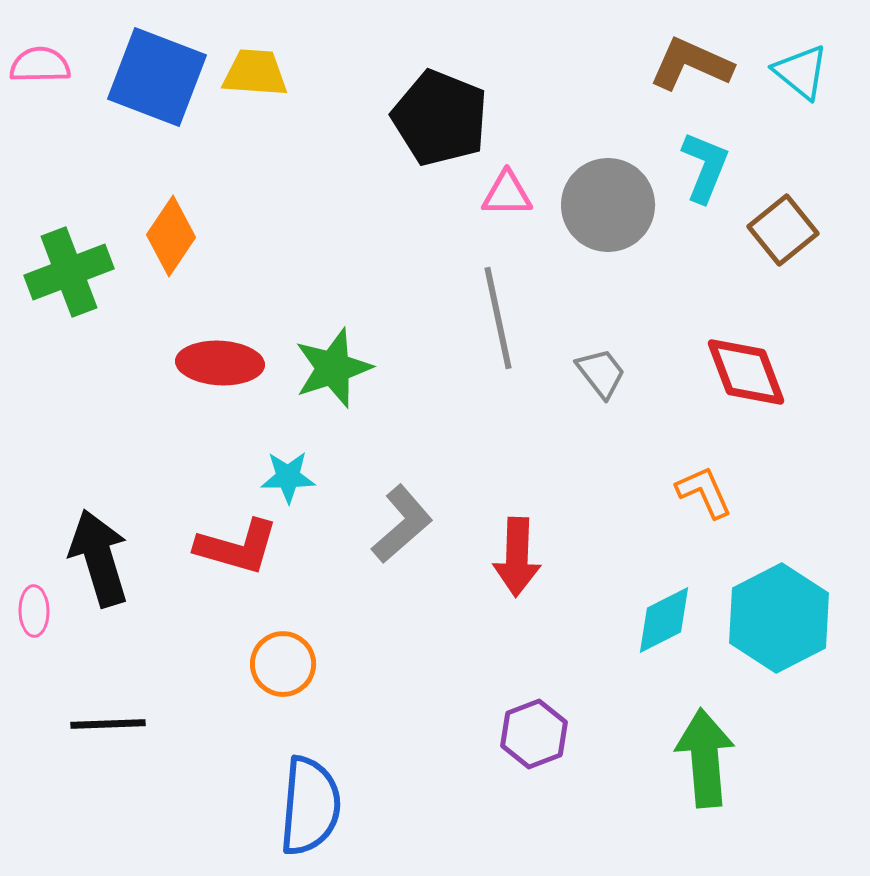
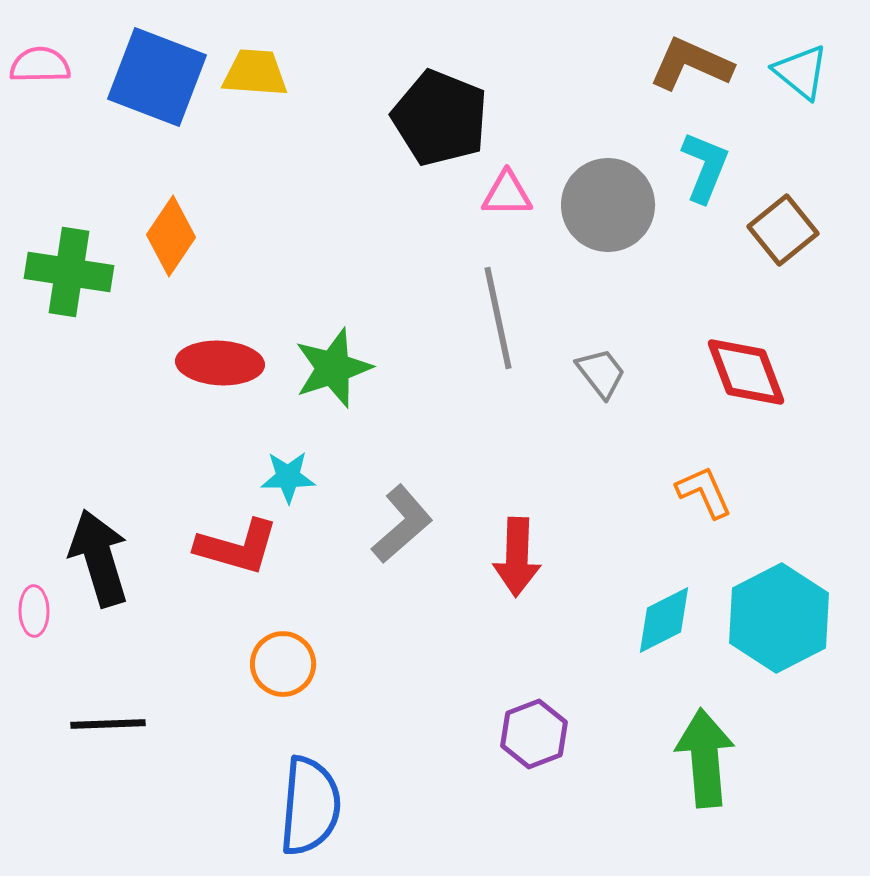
green cross: rotated 30 degrees clockwise
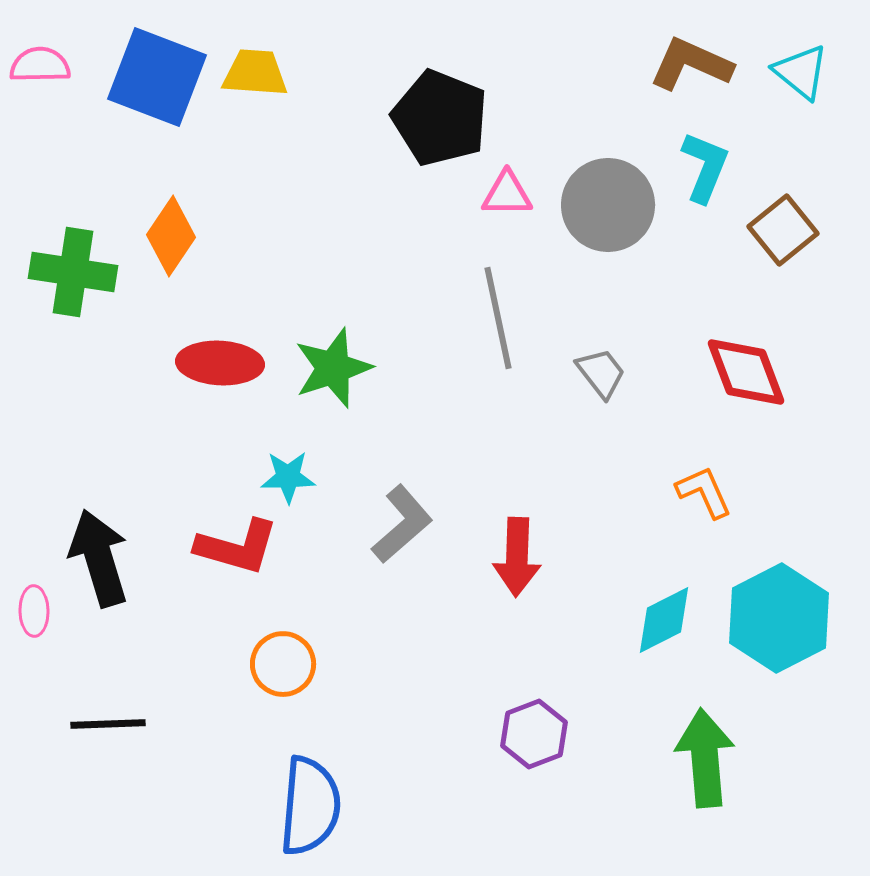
green cross: moved 4 px right
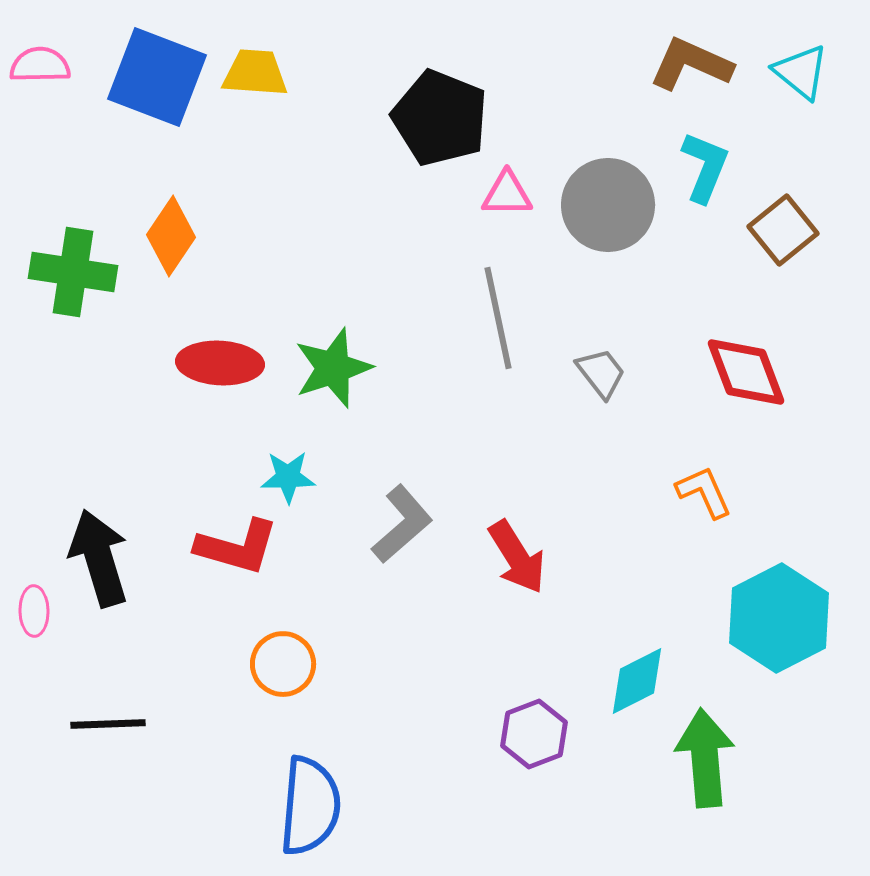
red arrow: rotated 34 degrees counterclockwise
cyan diamond: moved 27 px left, 61 px down
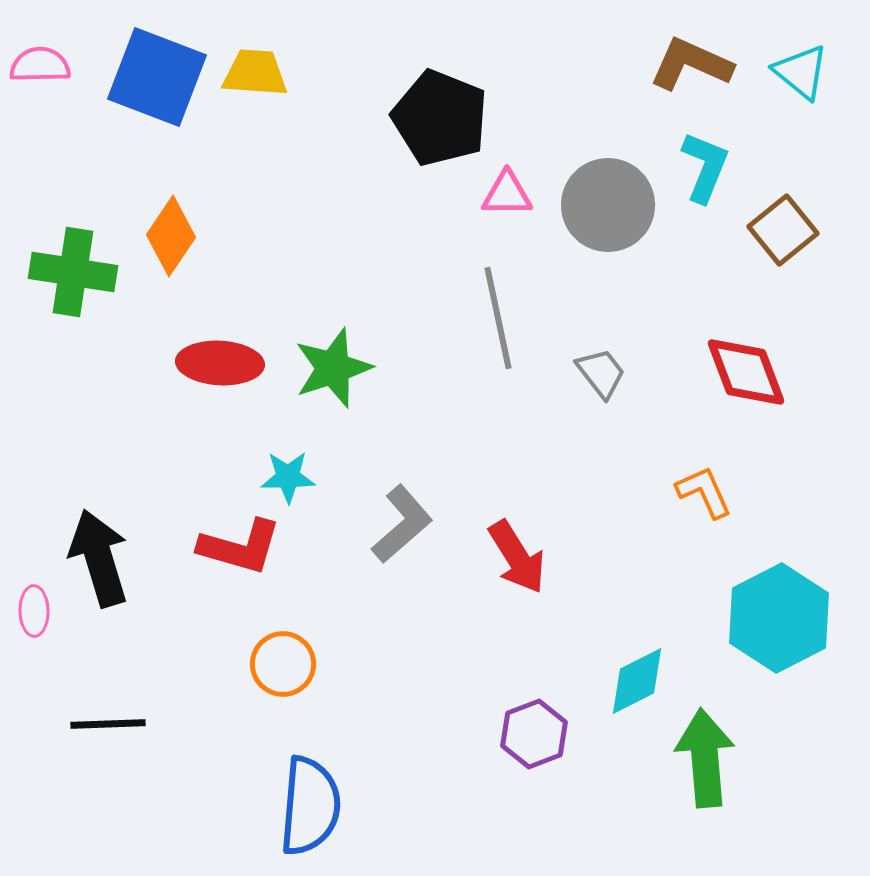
red L-shape: moved 3 px right
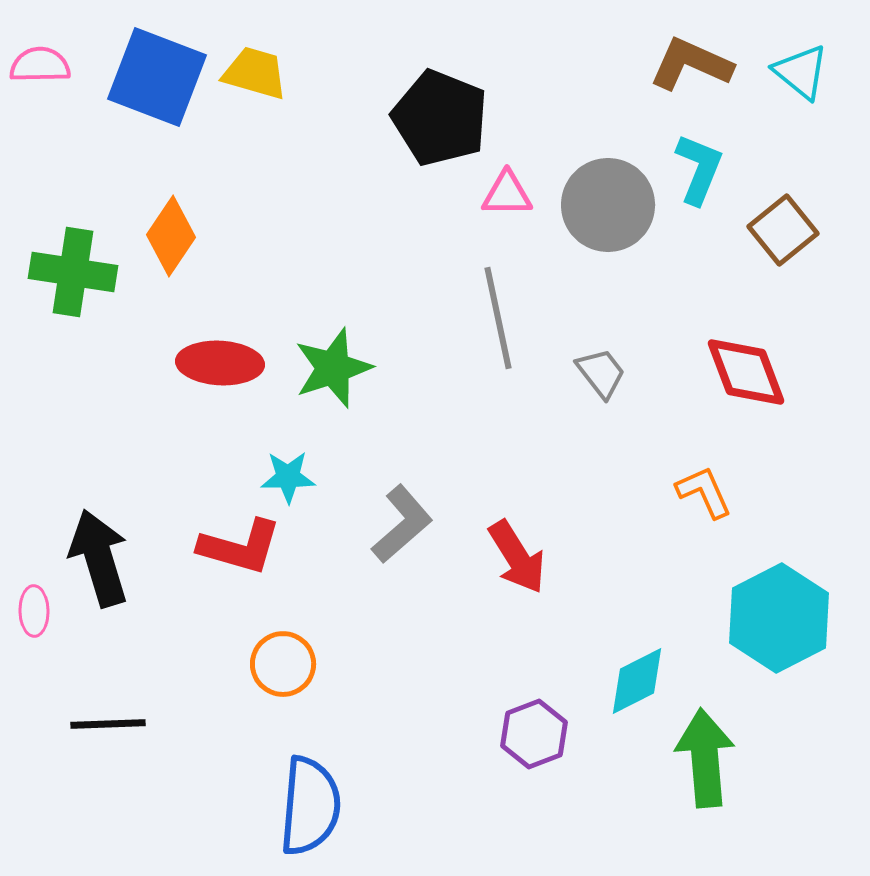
yellow trapezoid: rotated 12 degrees clockwise
cyan L-shape: moved 6 px left, 2 px down
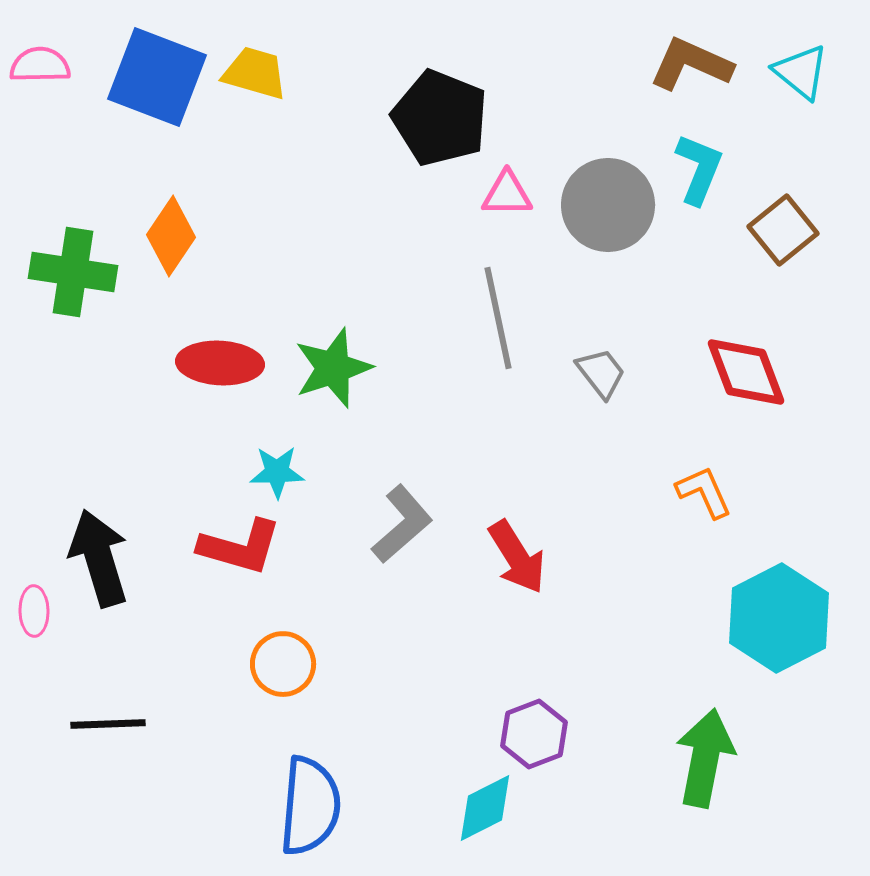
cyan star: moved 11 px left, 5 px up
cyan diamond: moved 152 px left, 127 px down
green arrow: rotated 16 degrees clockwise
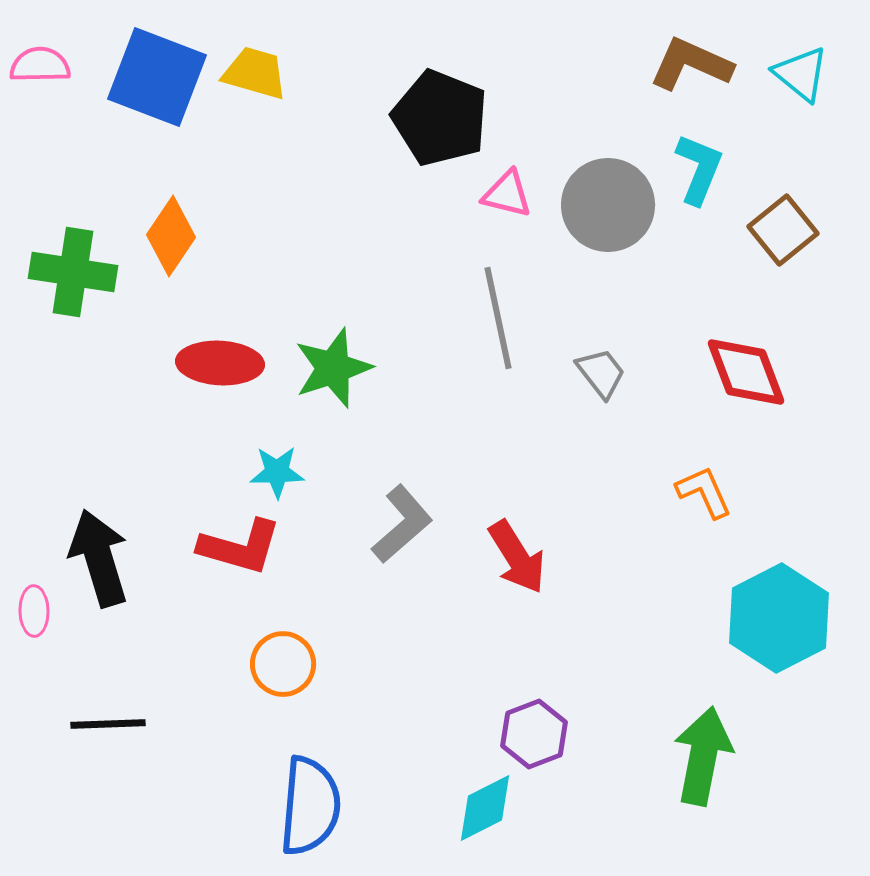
cyan triangle: moved 2 px down
pink triangle: rotated 14 degrees clockwise
green arrow: moved 2 px left, 2 px up
